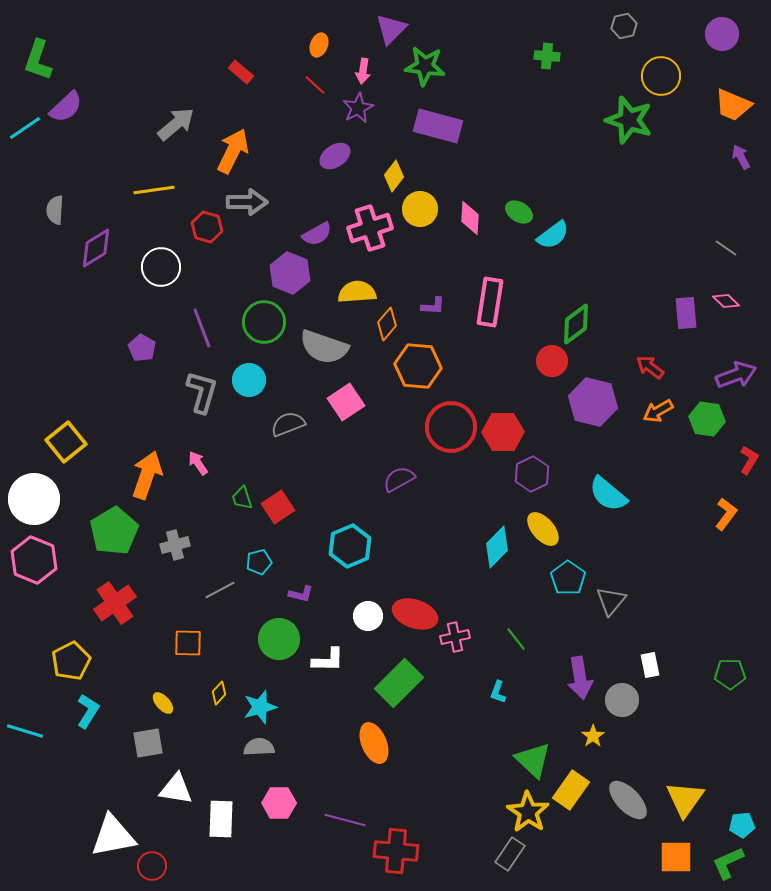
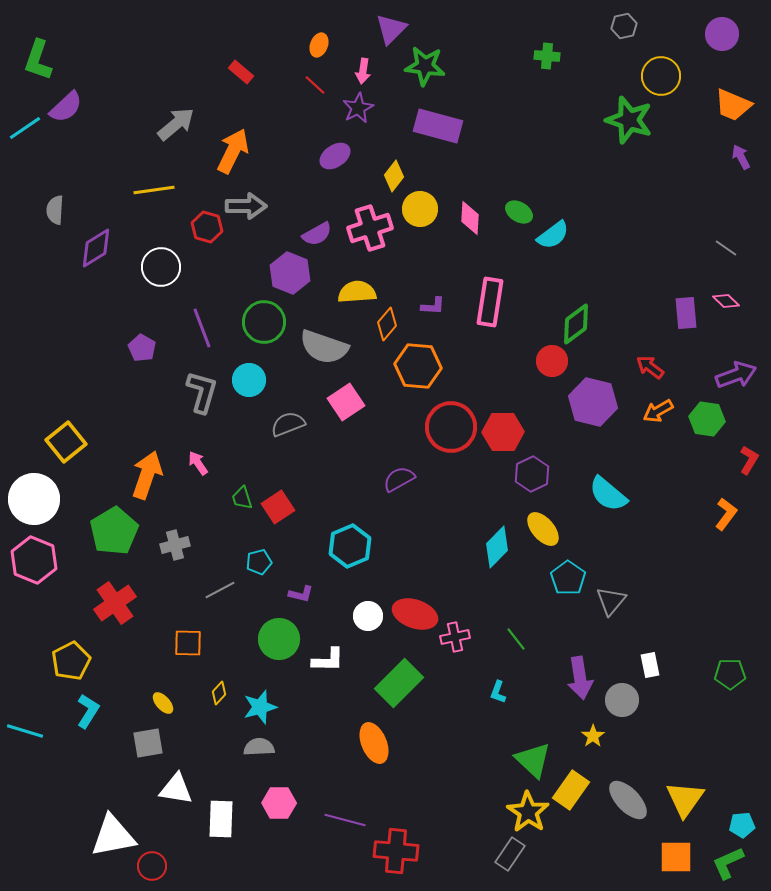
gray arrow at (247, 202): moved 1 px left, 4 px down
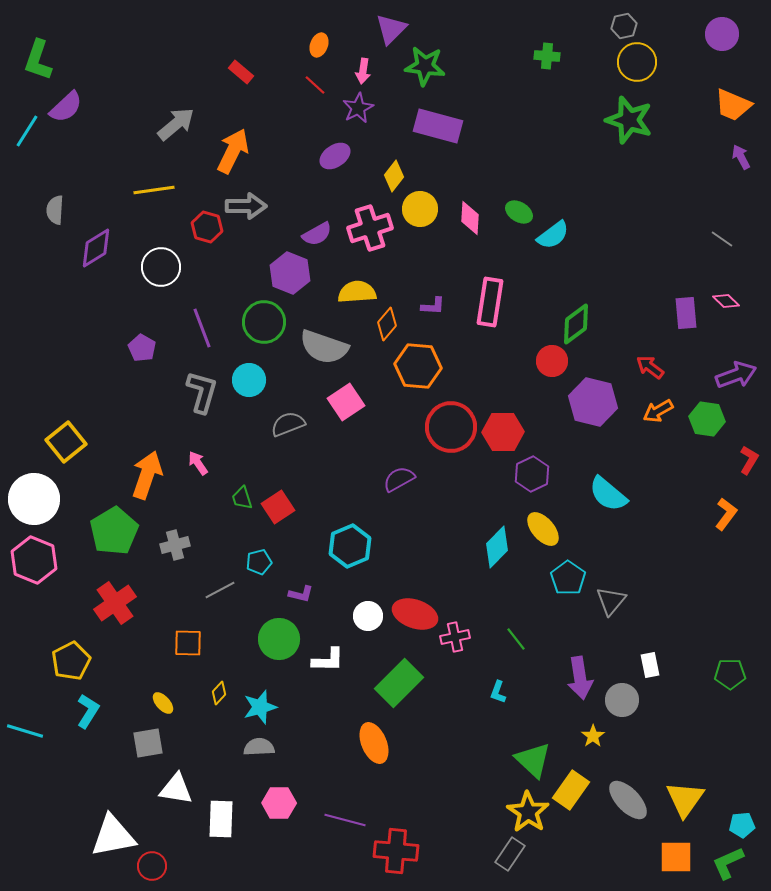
yellow circle at (661, 76): moved 24 px left, 14 px up
cyan line at (25, 128): moved 2 px right, 3 px down; rotated 24 degrees counterclockwise
gray line at (726, 248): moved 4 px left, 9 px up
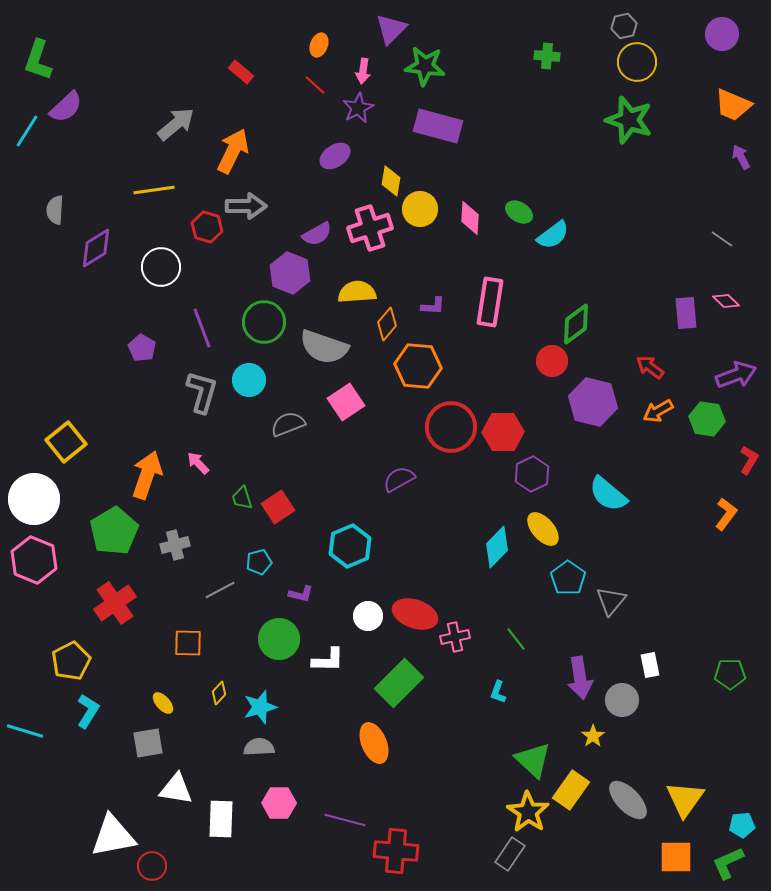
yellow diamond at (394, 176): moved 3 px left, 5 px down; rotated 28 degrees counterclockwise
pink arrow at (198, 463): rotated 10 degrees counterclockwise
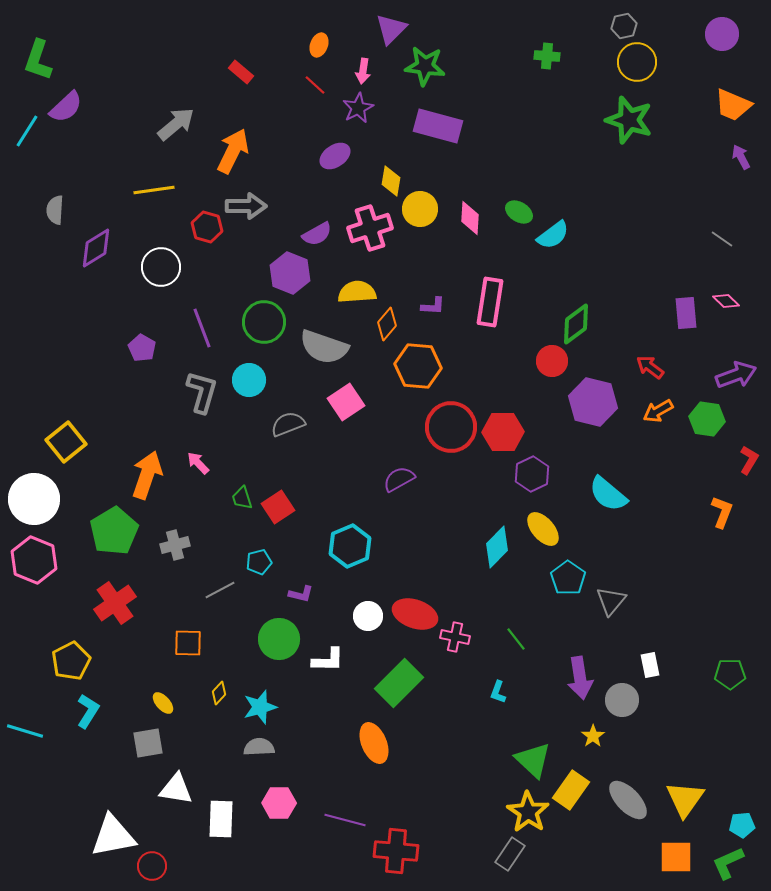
orange L-shape at (726, 514): moved 4 px left, 2 px up; rotated 16 degrees counterclockwise
pink cross at (455, 637): rotated 24 degrees clockwise
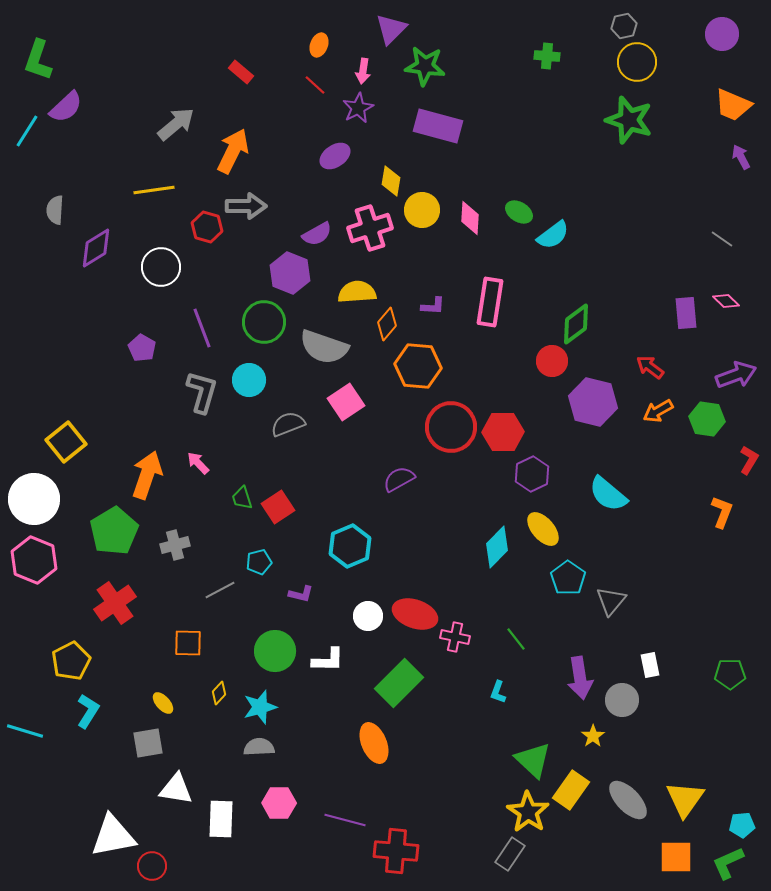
yellow circle at (420, 209): moved 2 px right, 1 px down
green circle at (279, 639): moved 4 px left, 12 px down
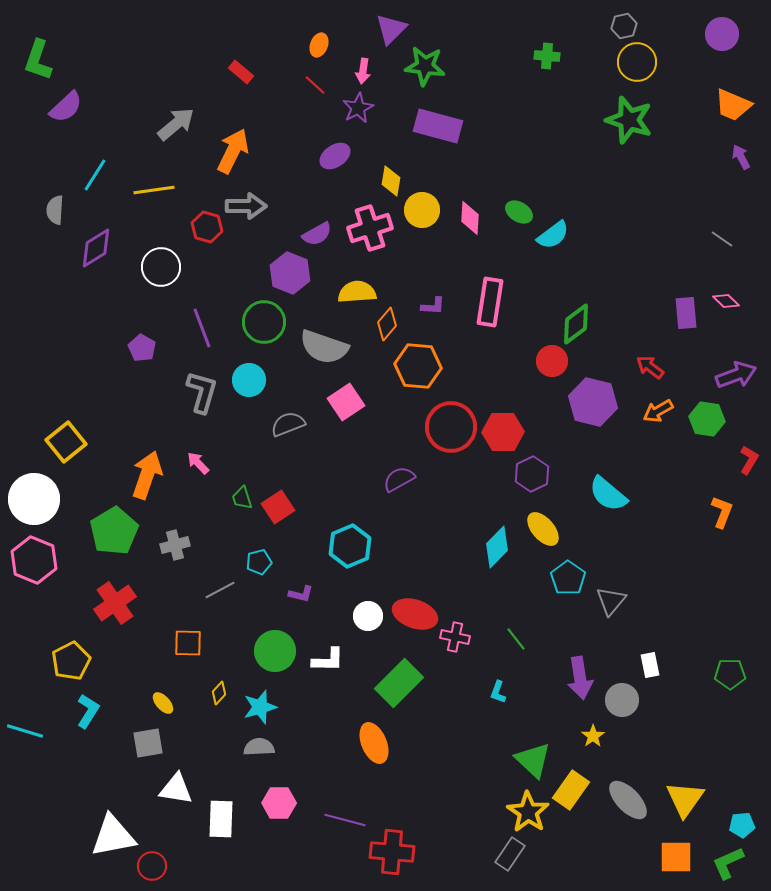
cyan line at (27, 131): moved 68 px right, 44 px down
red cross at (396, 851): moved 4 px left, 1 px down
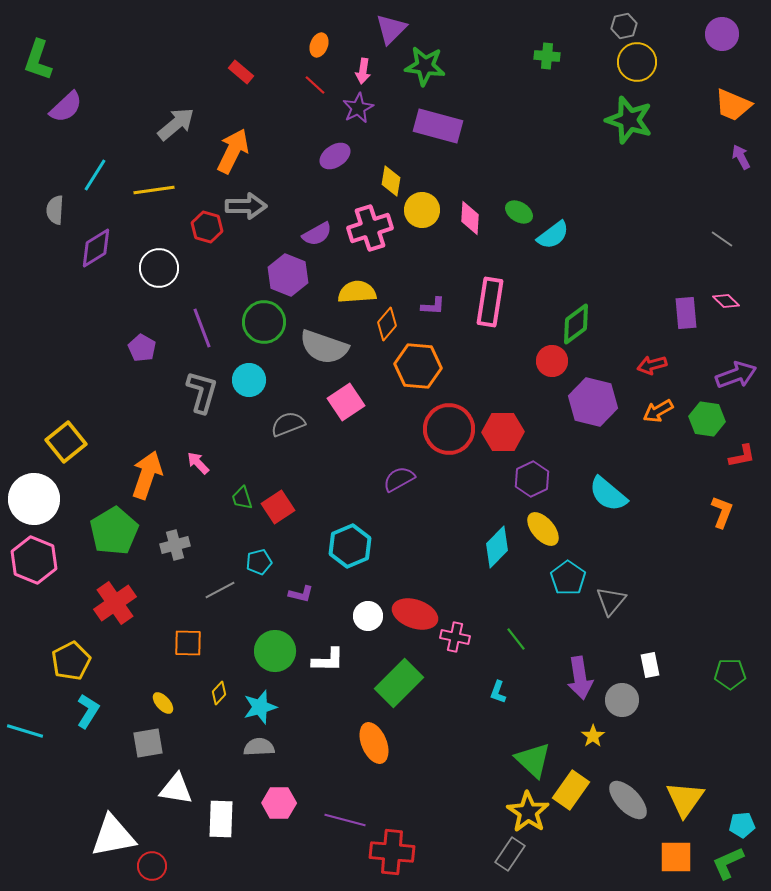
white circle at (161, 267): moved 2 px left, 1 px down
purple hexagon at (290, 273): moved 2 px left, 2 px down
red arrow at (650, 367): moved 2 px right, 2 px up; rotated 52 degrees counterclockwise
red circle at (451, 427): moved 2 px left, 2 px down
red L-shape at (749, 460): moved 7 px left, 4 px up; rotated 48 degrees clockwise
purple hexagon at (532, 474): moved 5 px down
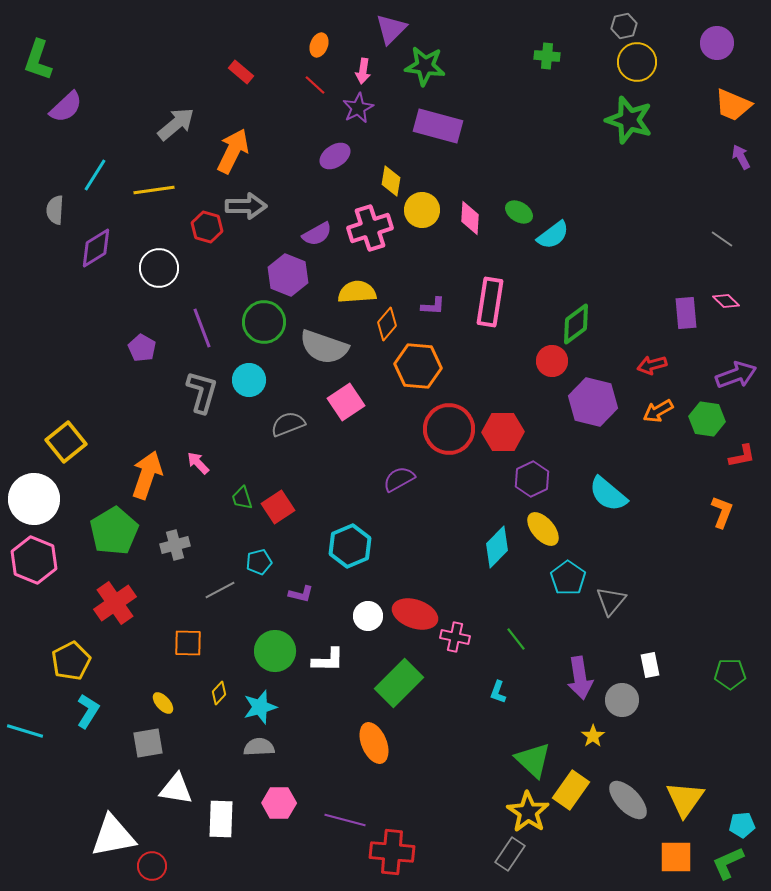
purple circle at (722, 34): moved 5 px left, 9 px down
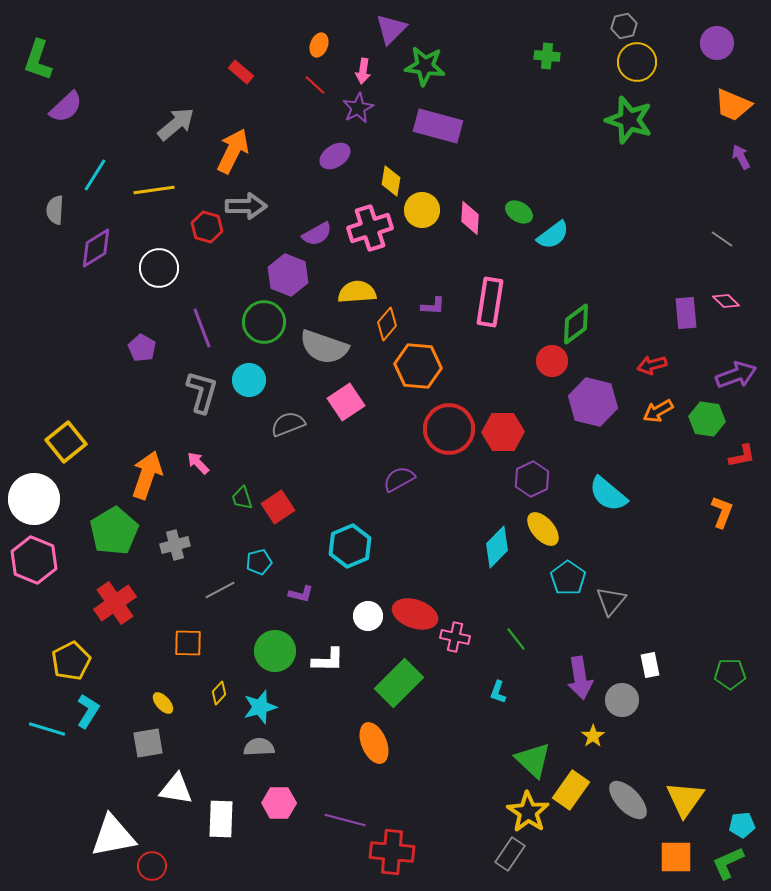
cyan line at (25, 731): moved 22 px right, 2 px up
